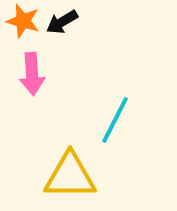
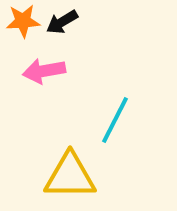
orange star: rotated 20 degrees counterclockwise
pink arrow: moved 12 px right, 3 px up; rotated 84 degrees clockwise
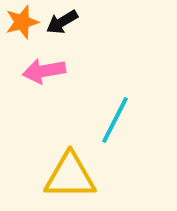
orange star: moved 1 px left, 1 px down; rotated 12 degrees counterclockwise
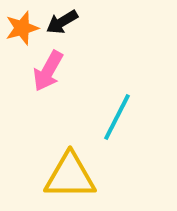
orange star: moved 6 px down
pink arrow: moved 4 px right; rotated 51 degrees counterclockwise
cyan line: moved 2 px right, 3 px up
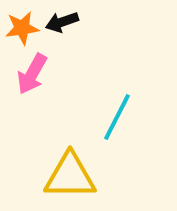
black arrow: rotated 12 degrees clockwise
orange star: rotated 8 degrees clockwise
pink arrow: moved 16 px left, 3 px down
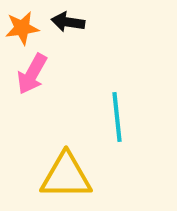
black arrow: moved 6 px right; rotated 28 degrees clockwise
cyan line: rotated 33 degrees counterclockwise
yellow triangle: moved 4 px left
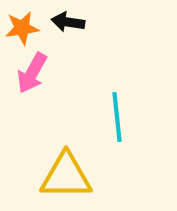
pink arrow: moved 1 px up
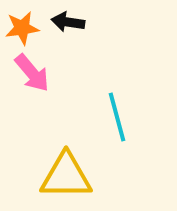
pink arrow: rotated 69 degrees counterclockwise
cyan line: rotated 9 degrees counterclockwise
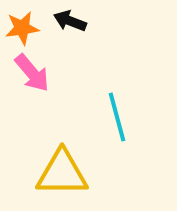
black arrow: moved 2 px right, 1 px up; rotated 12 degrees clockwise
yellow triangle: moved 4 px left, 3 px up
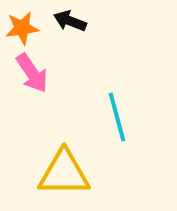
pink arrow: rotated 6 degrees clockwise
yellow triangle: moved 2 px right
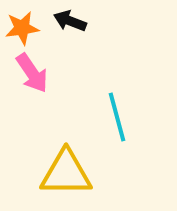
yellow triangle: moved 2 px right
